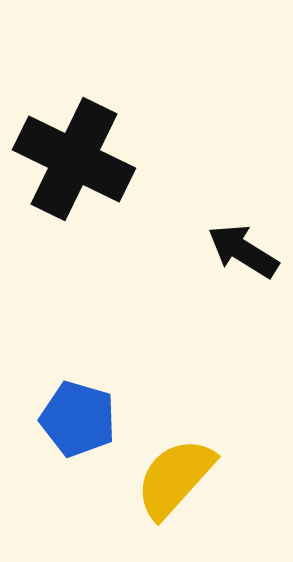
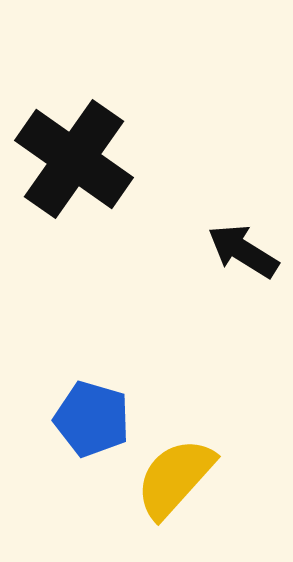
black cross: rotated 9 degrees clockwise
blue pentagon: moved 14 px right
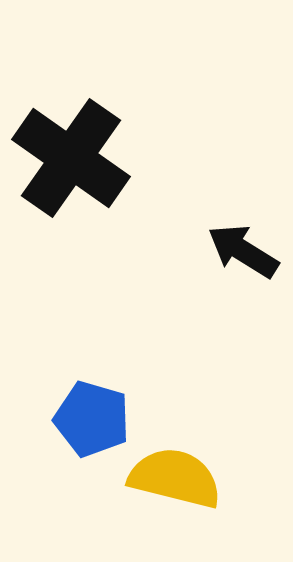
black cross: moved 3 px left, 1 px up
yellow semicircle: rotated 62 degrees clockwise
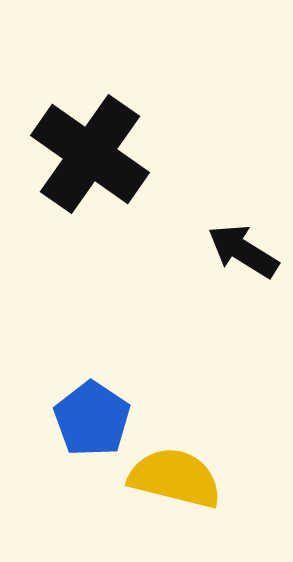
black cross: moved 19 px right, 4 px up
blue pentagon: rotated 18 degrees clockwise
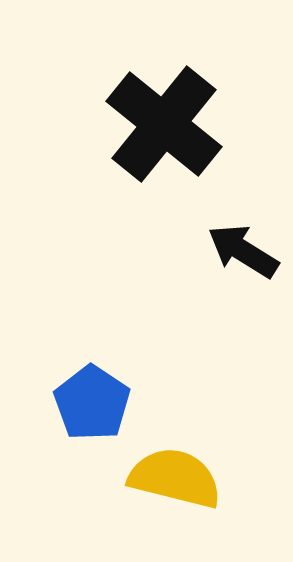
black cross: moved 74 px right, 30 px up; rotated 4 degrees clockwise
blue pentagon: moved 16 px up
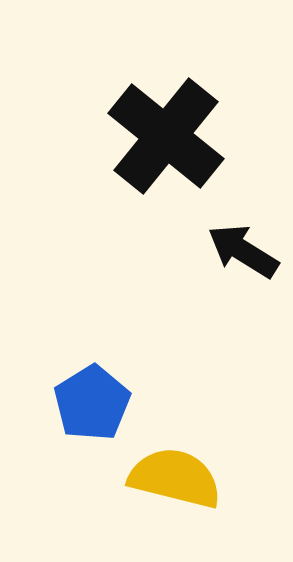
black cross: moved 2 px right, 12 px down
blue pentagon: rotated 6 degrees clockwise
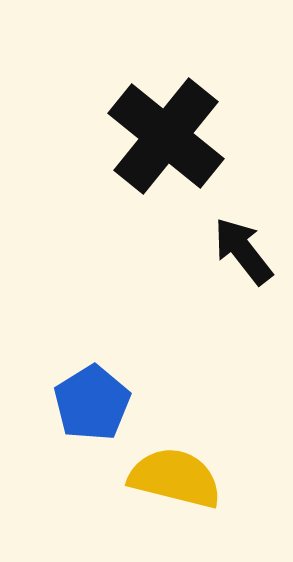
black arrow: rotated 20 degrees clockwise
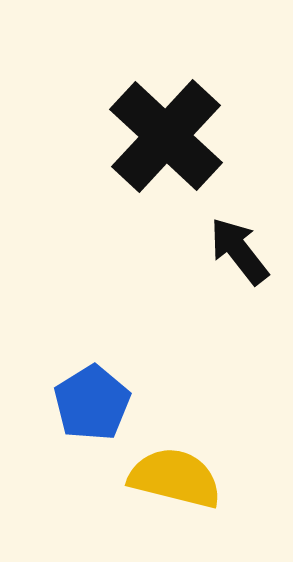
black cross: rotated 4 degrees clockwise
black arrow: moved 4 px left
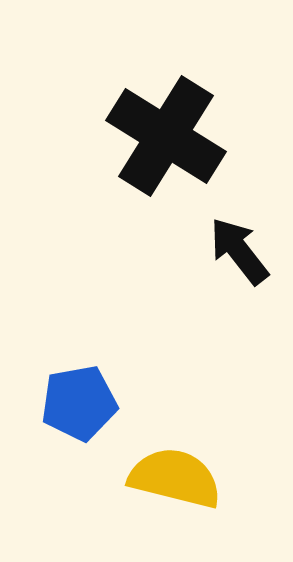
black cross: rotated 11 degrees counterclockwise
blue pentagon: moved 13 px left; rotated 22 degrees clockwise
